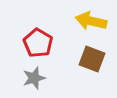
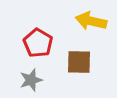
brown square: moved 13 px left, 3 px down; rotated 20 degrees counterclockwise
gray star: moved 3 px left, 2 px down
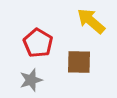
yellow arrow: rotated 28 degrees clockwise
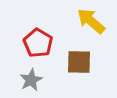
gray star: rotated 10 degrees counterclockwise
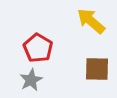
red pentagon: moved 5 px down
brown square: moved 18 px right, 7 px down
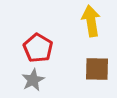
yellow arrow: rotated 40 degrees clockwise
gray star: moved 2 px right
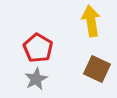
brown square: rotated 24 degrees clockwise
gray star: moved 3 px right, 1 px up
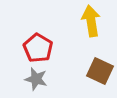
brown square: moved 3 px right, 2 px down
gray star: rotated 30 degrees counterclockwise
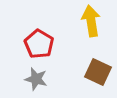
red pentagon: moved 1 px right, 4 px up
brown square: moved 2 px left, 1 px down
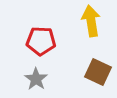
red pentagon: moved 2 px right, 3 px up; rotated 28 degrees counterclockwise
gray star: rotated 20 degrees clockwise
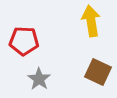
red pentagon: moved 17 px left
gray star: moved 3 px right
